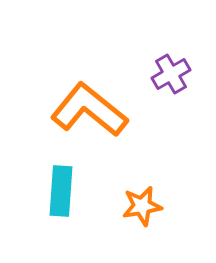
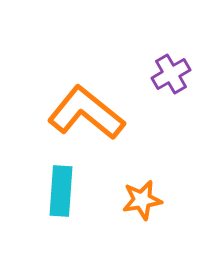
orange L-shape: moved 3 px left, 3 px down
orange star: moved 6 px up
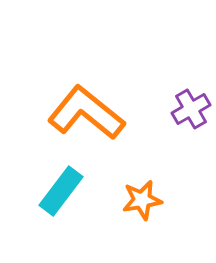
purple cross: moved 20 px right, 35 px down
cyan rectangle: rotated 33 degrees clockwise
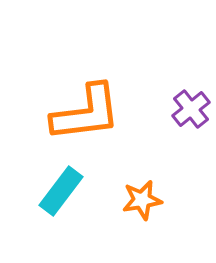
purple cross: rotated 9 degrees counterclockwise
orange L-shape: rotated 134 degrees clockwise
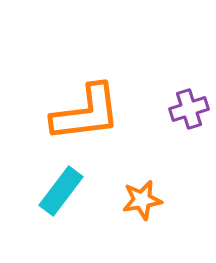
purple cross: moved 2 px left; rotated 21 degrees clockwise
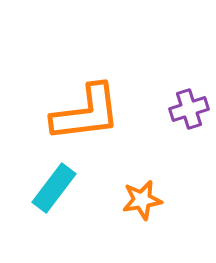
cyan rectangle: moved 7 px left, 3 px up
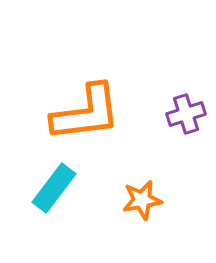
purple cross: moved 3 px left, 5 px down
